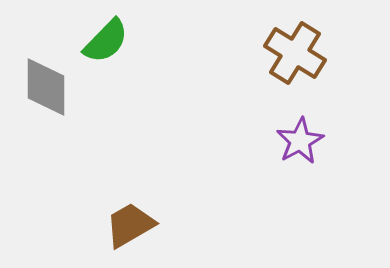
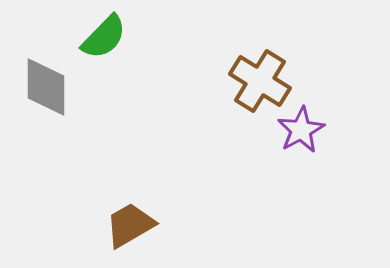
green semicircle: moved 2 px left, 4 px up
brown cross: moved 35 px left, 28 px down
purple star: moved 1 px right, 11 px up
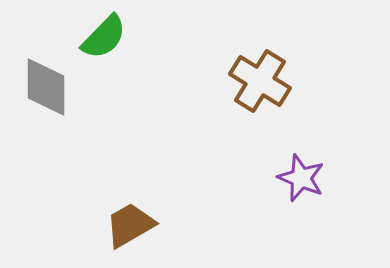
purple star: moved 48 px down; rotated 21 degrees counterclockwise
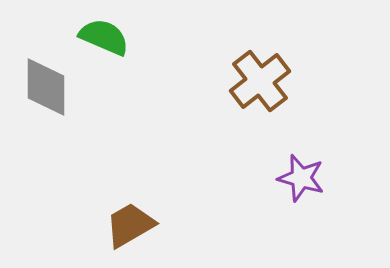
green semicircle: rotated 111 degrees counterclockwise
brown cross: rotated 20 degrees clockwise
purple star: rotated 6 degrees counterclockwise
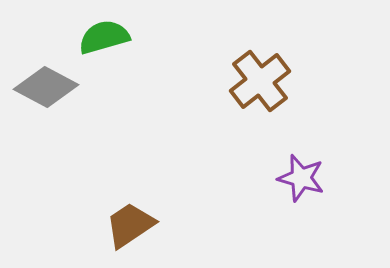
green semicircle: rotated 39 degrees counterclockwise
gray diamond: rotated 62 degrees counterclockwise
brown trapezoid: rotated 4 degrees counterclockwise
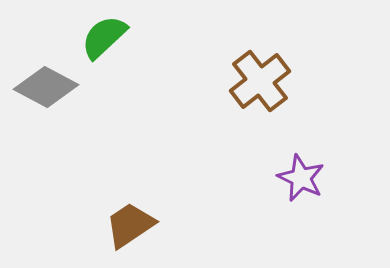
green semicircle: rotated 27 degrees counterclockwise
purple star: rotated 9 degrees clockwise
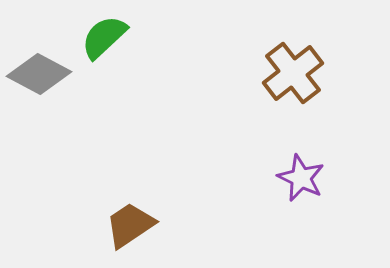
brown cross: moved 33 px right, 8 px up
gray diamond: moved 7 px left, 13 px up
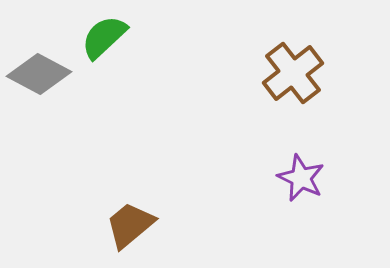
brown trapezoid: rotated 6 degrees counterclockwise
